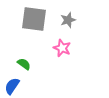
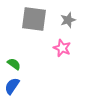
green semicircle: moved 10 px left
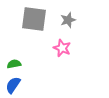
green semicircle: rotated 48 degrees counterclockwise
blue semicircle: moved 1 px right, 1 px up
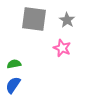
gray star: moved 1 px left; rotated 21 degrees counterclockwise
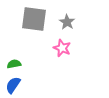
gray star: moved 2 px down
